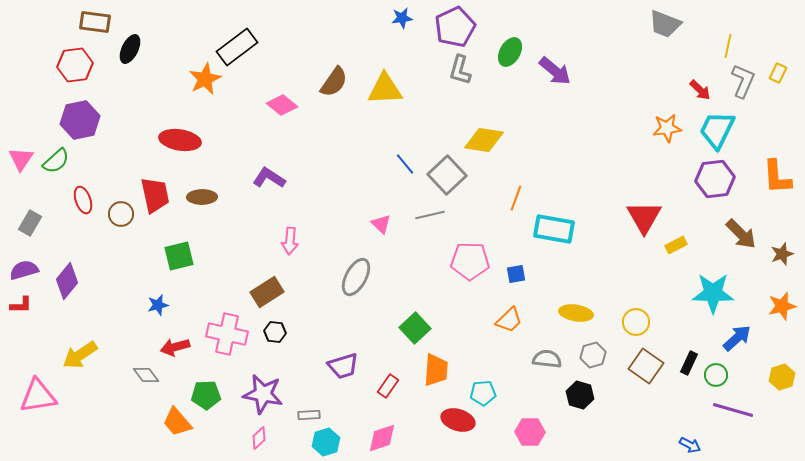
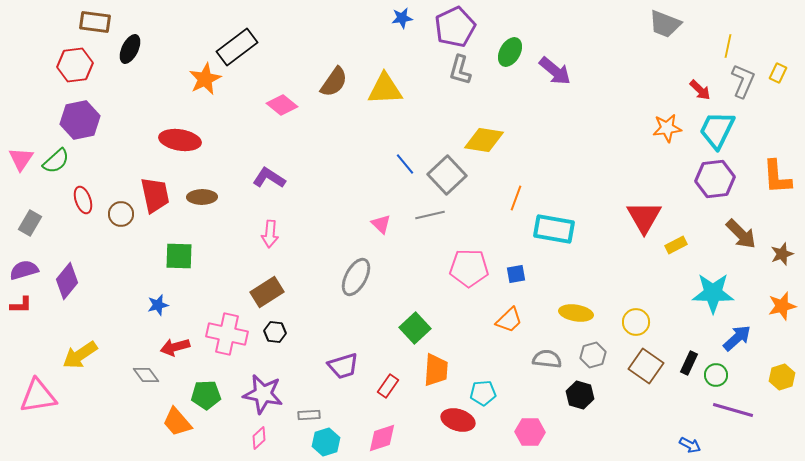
pink arrow at (290, 241): moved 20 px left, 7 px up
green square at (179, 256): rotated 16 degrees clockwise
pink pentagon at (470, 261): moved 1 px left, 7 px down
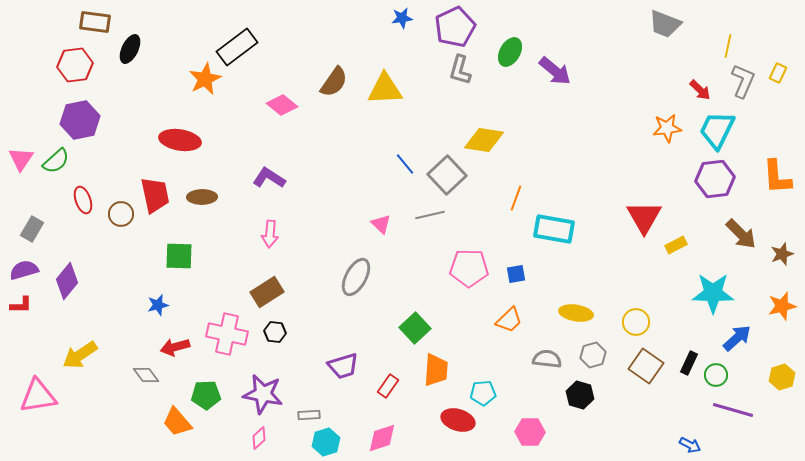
gray rectangle at (30, 223): moved 2 px right, 6 px down
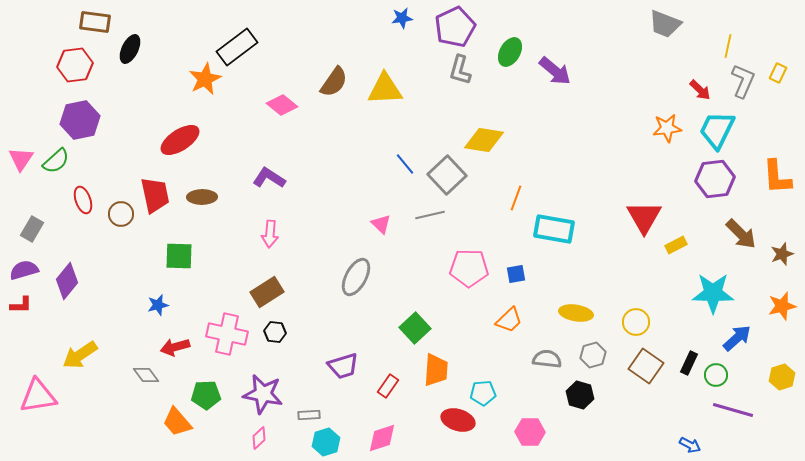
red ellipse at (180, 140): rotated 42 degrees counterclockwise
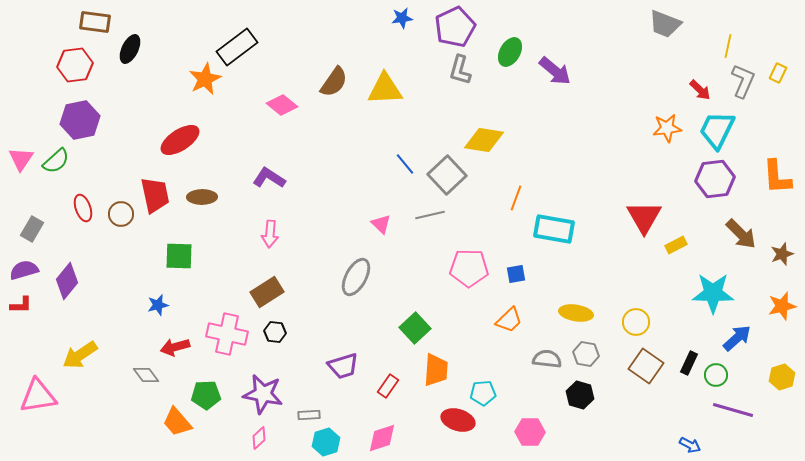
red ellipse at (83, 200): moved 8 px down
gray hexagon at (593, 355): moved 7 px left, 1 px up; rotated 25 degrees clockwise
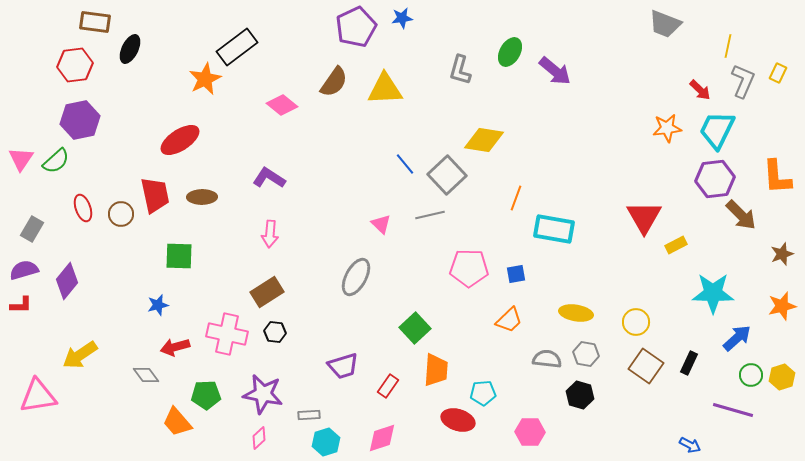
purple pentagon at (455, 27): moved 99 px left
brown arrow at (741, 234): moved 19 px up
green circle at (716, 375): moved 35 px right
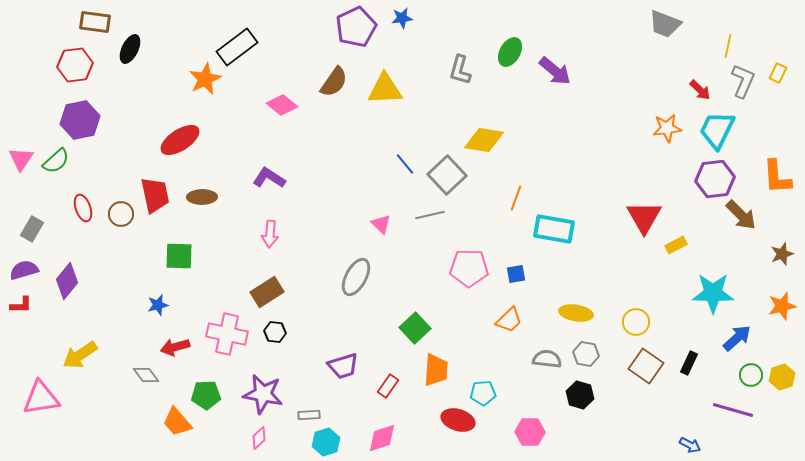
pink triangle at (38, 396): moved 3 px right, 2 px down
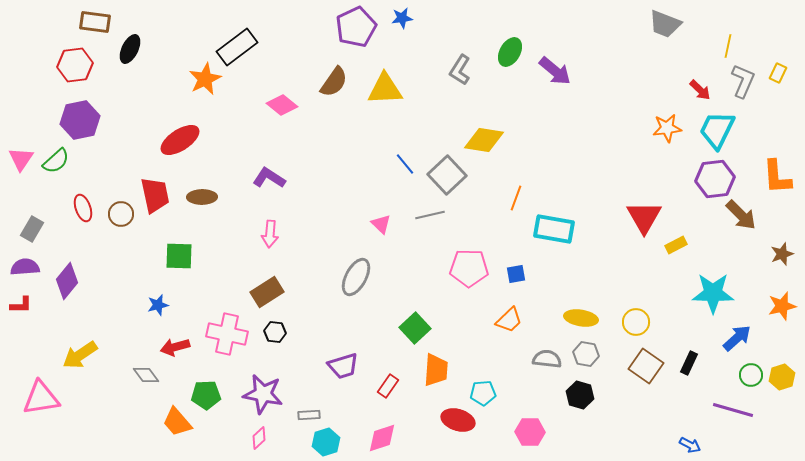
gray L-shape at (460, 70): rotated 16 degrees clockwise
purple semicircle at (24, 270): moved 1 px right, 3 px up; rotated 12 degrees clockwise
yellow ellipse at (576, 313): moved 5 px right, 5 px down
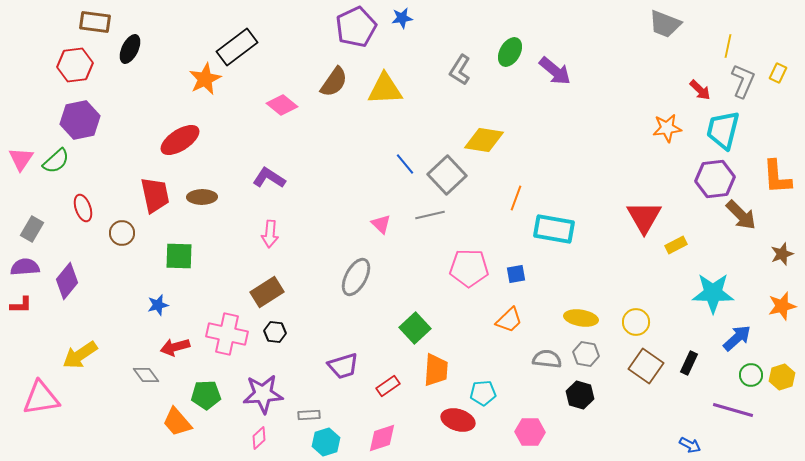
cyan trapezoid at (717, 130): moved 6 px right; rotated 12 degrees counterclockwise
brown circle at (121, 214): moved 1 px right, 19 px down
red rectangle at (388, 386): rotated 20 degrees clockwise
purple star at (263, 394): rotated 15 degrees counterclockwise
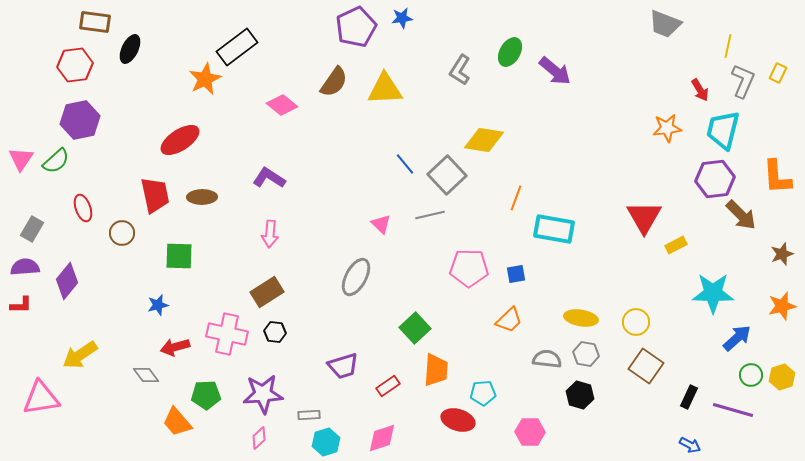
red arrow at (700, 90): rotated 15 degrees clockwise
black rectangle at (689, 363): moved 34 px down
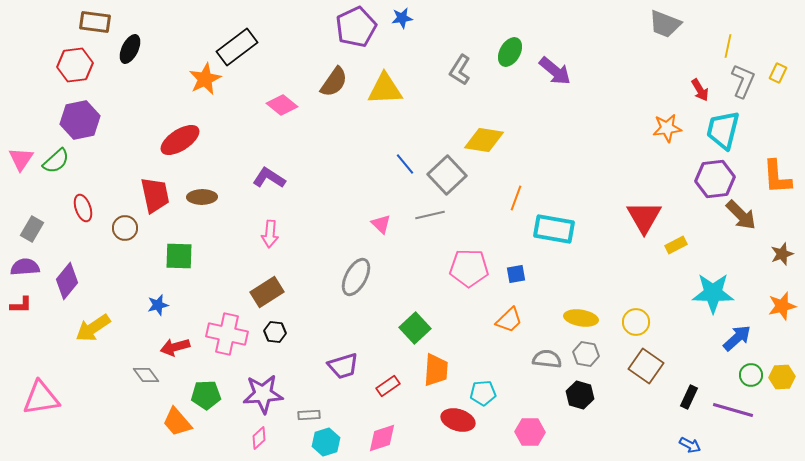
brown circle at (122, 233): moved 3 px right, 5 px up
yellow arrow at (80, 355): moved 13 px right, 27 px up
yellow hexagon at (782, 377): rotated 15 degrees clockwise
